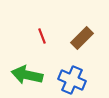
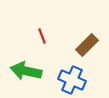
brown rectangle: moved 5 px right, 7 px down
green arrow: moved 1 px left, 4 px up
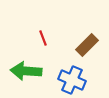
red line: moved 1 px right, 2 px down
green arrow: rotated 8 degrees counterclockwise
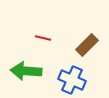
red line: rotated 56 degrees counterclockwise
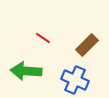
red line: rotated 21 degrees clockwise
blue cross: moved 3 px right
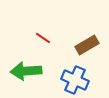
brown rectangle: rotated 15 degrees clockwise
green arrow: rotated 8 degrees counterclockwise
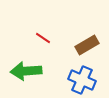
blue cross: moved 7 px right
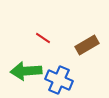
blue cross: moved 23 px left
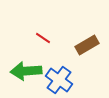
blue cross: rotated 12 degrees clockwise
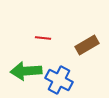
red line: rotated 28 degrees counterclockwise
blue cross: rotated 8 degrees counterclockwise
